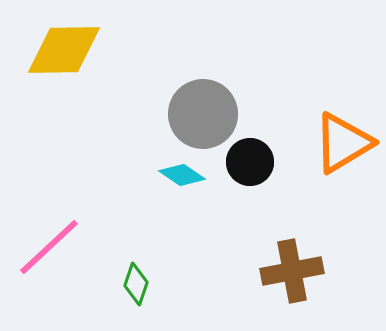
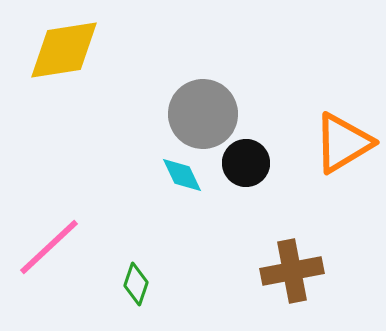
yellow diamond: rotated 8 degrees counterclockwise
black circle: moved 4 px left, 1 px down
cyan diamond: rotated 30 degrees clockwise
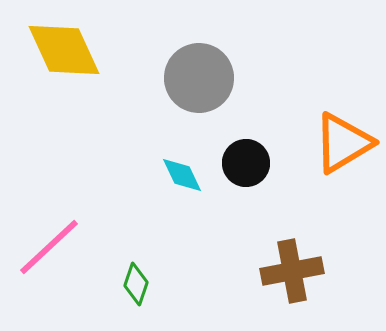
yellow diamond: rotated 74 degrees clockwise
gray circle: moved 4 px left, 36 px up
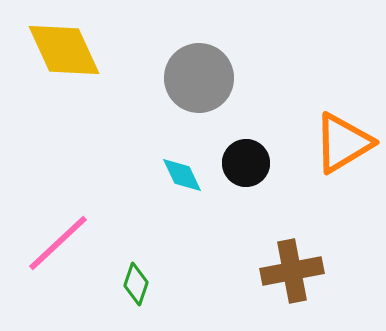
pink line: moved 9 px right, 4 px up
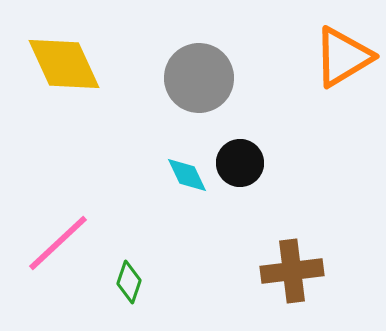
yellow diamond: moved 14 px down
orange triangle: moved 86 px up
black circle: moved 6 px left
cyan diamond: moved 5 px right
brown cross: rotated 4 degrees clockwise
green diamond: moved 7 px left, 2 px up
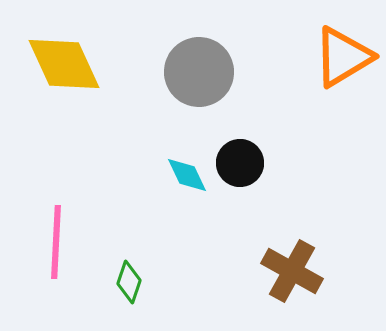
gray circle: moved 6 px up
pink line: moved 2 px left, 1 px up; rotated 44 degrees counterclockwise
brown cross: rotated 36 degrees clockwise
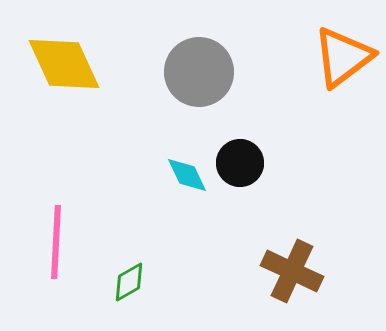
orange triangle: rotated 6 degrees counterclockwise
brown cross: rotated 4 degrees counterclockwise
green diamond: rotated 42 degrees clockwise
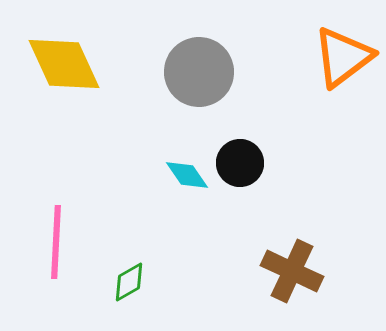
cyan diamond: rotated 9 degrees counterclockwise
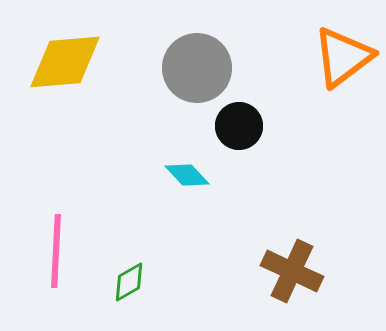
yellow diamond: moved 1 px right, 2 px up; rotated 70 degrees counterclockwise
gray circle: moved 2 px left, 4 px up
black circle: moved 1 px left, 37 px up
cyan diamond: rotated 9 degrees counterclockwise
pink line: moved 9 px down
